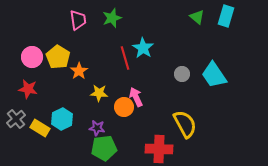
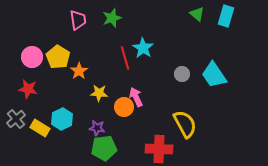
green triangle: moved 3 px up
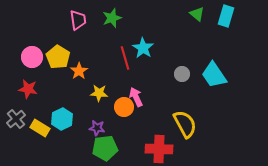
green pentagon: moved 1 px right
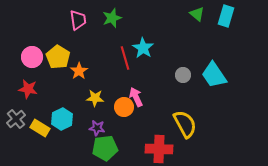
gray circle: moved 1 px right, 1 px down
yellow star: moved 4 px left, 5 px down
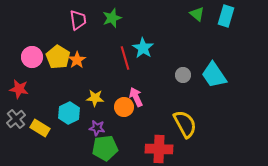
orange star: moved 2 px left, 11 px up
red star: moved 9 px left
cyan hexagon: moved 7 px right, 6 px up
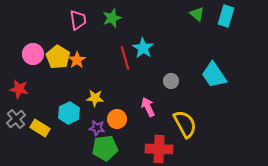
pink circle: moved 1 px right, 3 px up
gray circle: moved 12 px left, 6 px down
pink arrow: moved 12 px right, 10 px down
orange circle: moved 7 px left, 12 px down
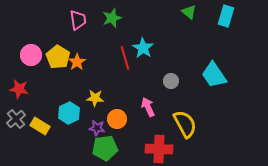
green triangle: moved 8 px left, 2 px up
pink circle: moved 2 px left, 1 px down
orange star: moved 2 px down
yellow rectangle: moved 2 px up
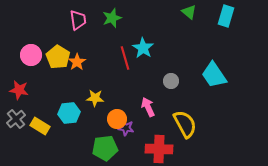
red star: moved 1 px down
cyan hexagon: rotated 20 degrees clockwise
purple star: moved 29 px right
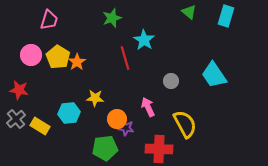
pink trapezoid: moved 29 px left; rotated 25 degrees clockwise
cyan star: moved 1 px right, 8 px up
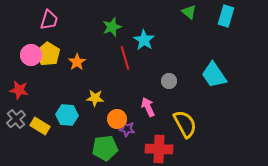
green star: moved 9 px down
yellow pentagon: moved 10 px left, 3 px up
gray circle: moved 2 px left
cyan hexagon: moved 2 px left, 2 px down; rotated 10 degrees clockwise
purple star: moved 1 px right, 1 px down
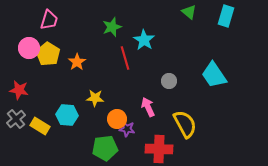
pink circle: moved 2 px left, 7 px up
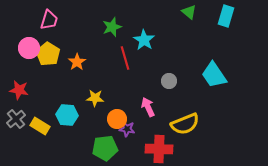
yellow semicircle: rotated 96 degrees clockwise
